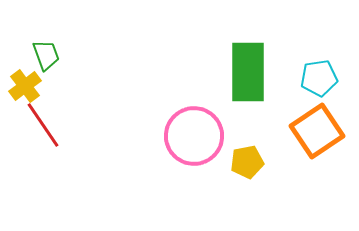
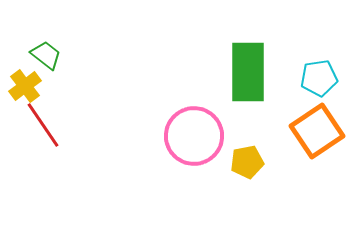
green trapezoid: rotated 32 degrees counterclockwise
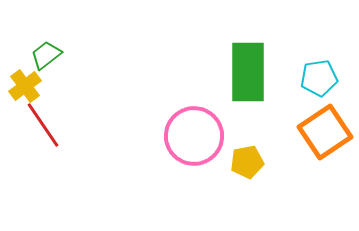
green trapezoid: rotated 76 degrees counterclockwise
orange square: moved 8 px right, 1 px down
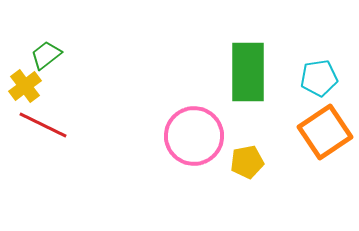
red line: rotated 30 degrees counterclockwise
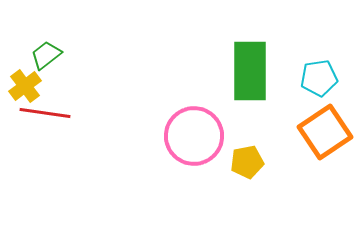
green rectangle: moved 2 px right, 1 px up
red line: moved 2 px right, 12 px up; rotated 18 degrees counterclockwise
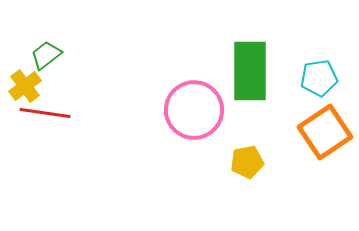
pink circle: moved 26 px up
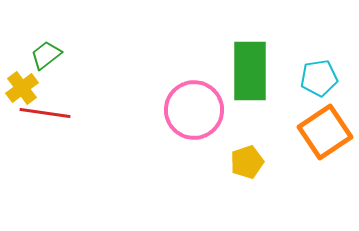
yellow cross: moved 3 px left, 2 px down
yellow pentagon: rotated 8 degrees counterclockwise
